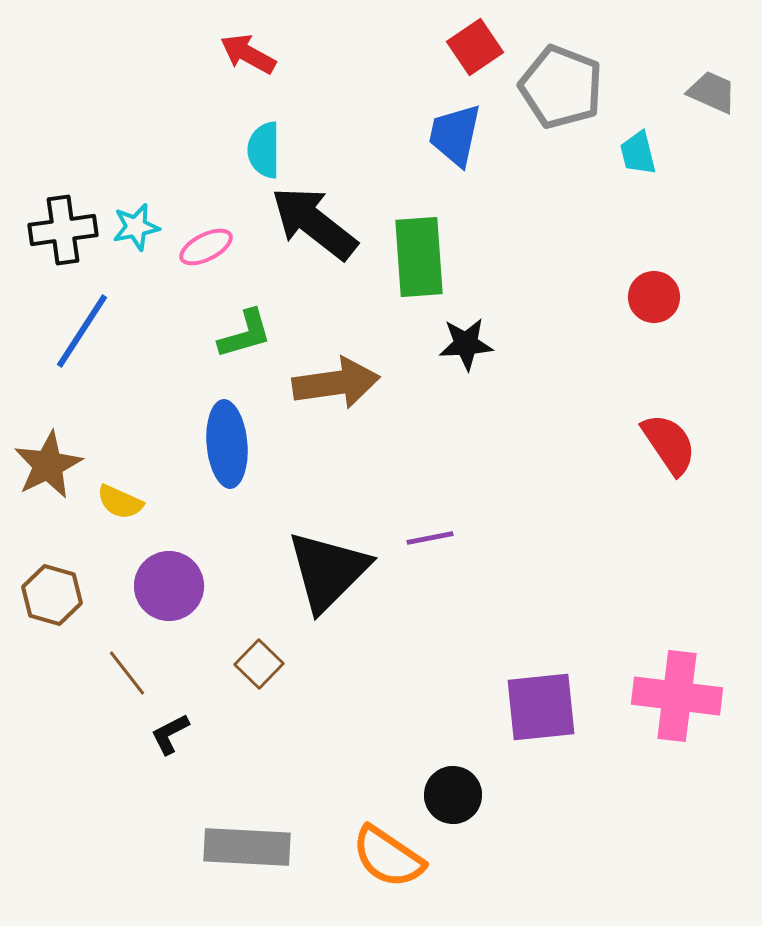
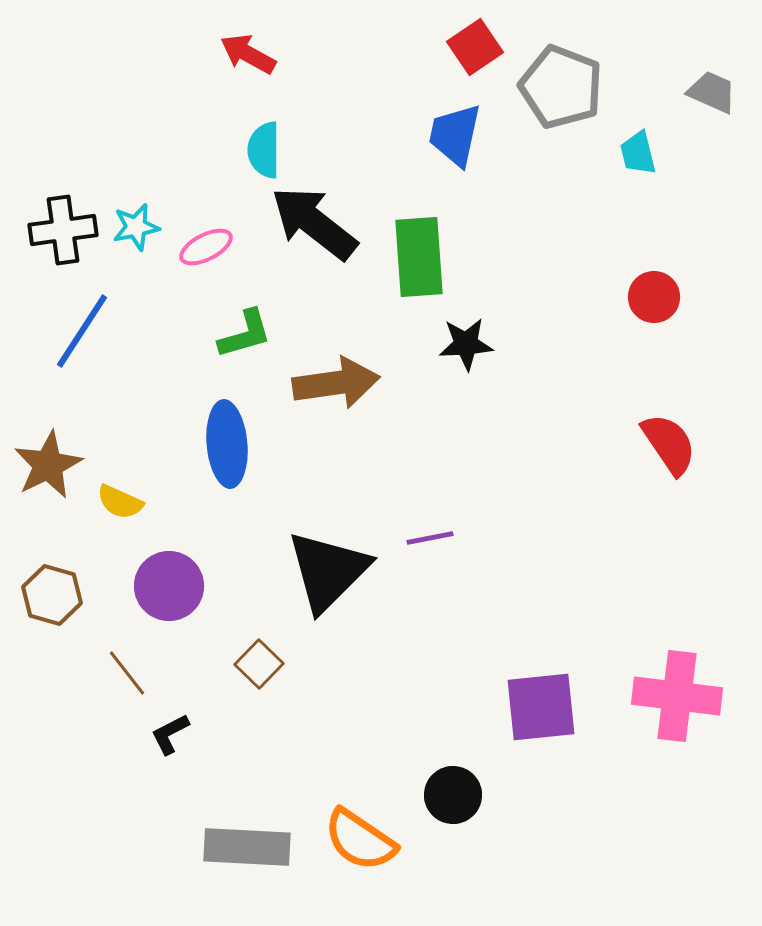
orange semicircle: moved 28 px left, 17 px up
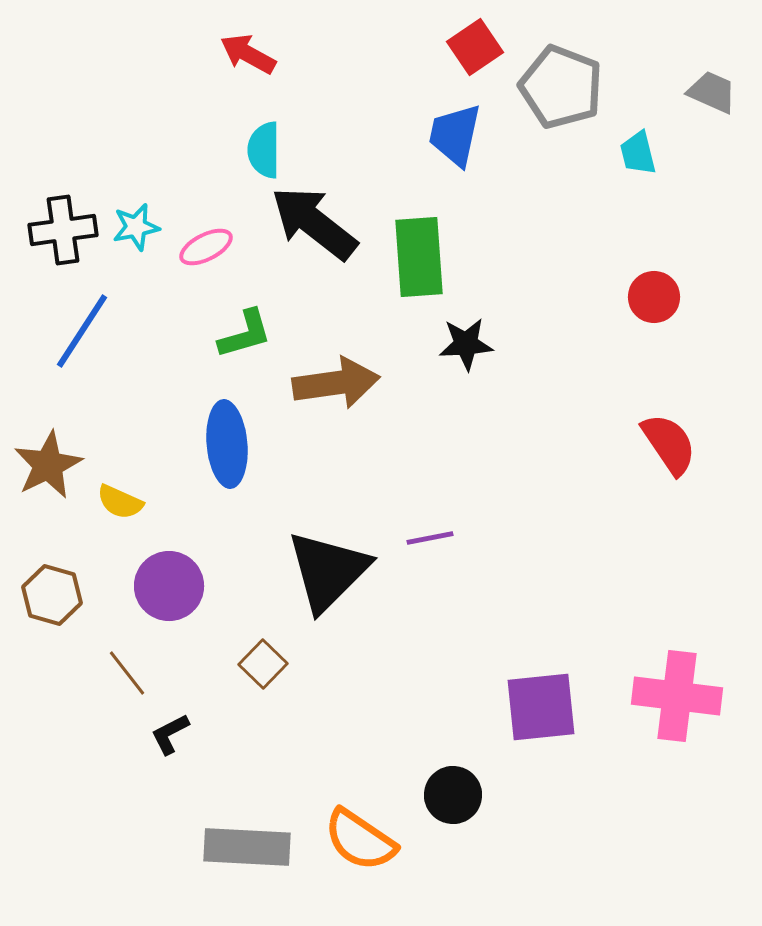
brown square: moved 4 px right
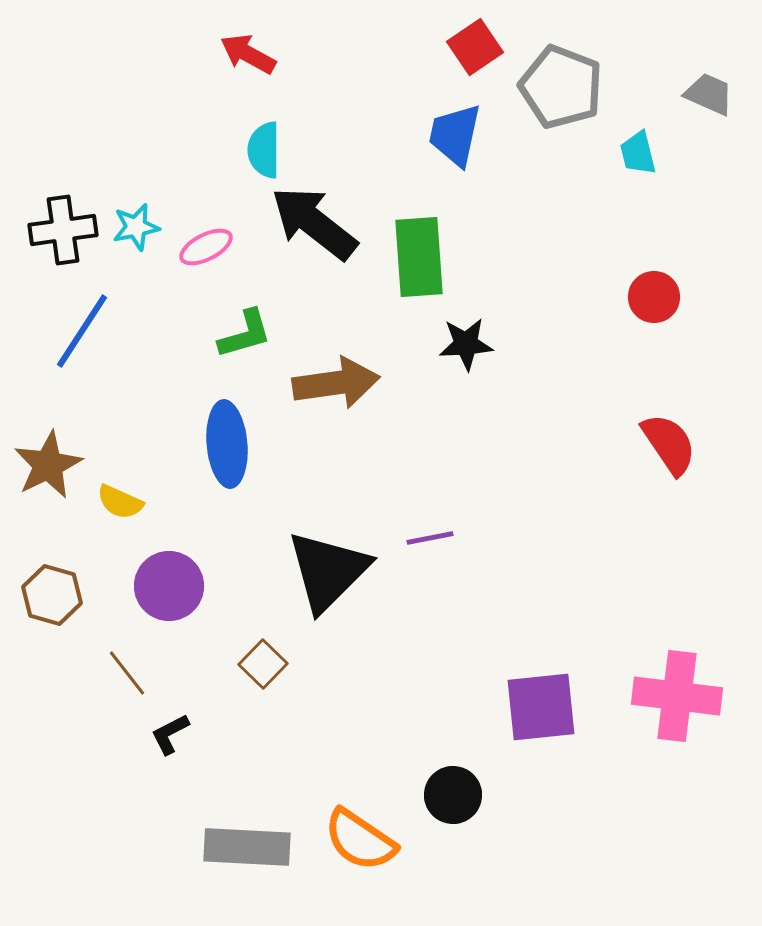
gray trapezoid: moved 3 px left, 2 px down
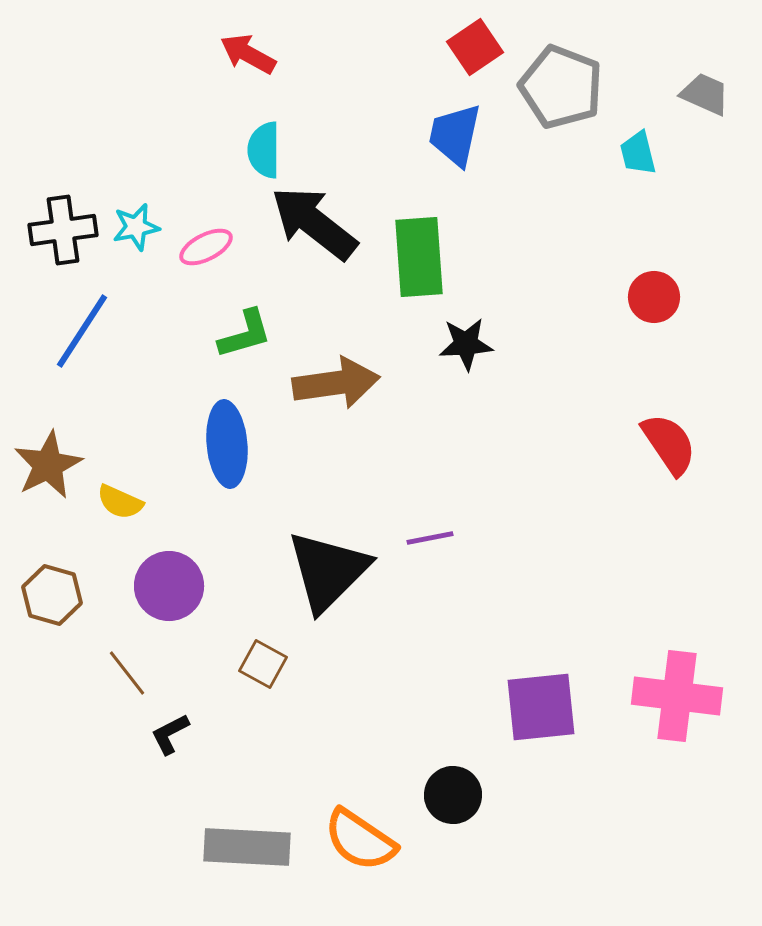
gray trapezoid: moved 4 px left
brown square: rotated 15 degrees counterclockwise
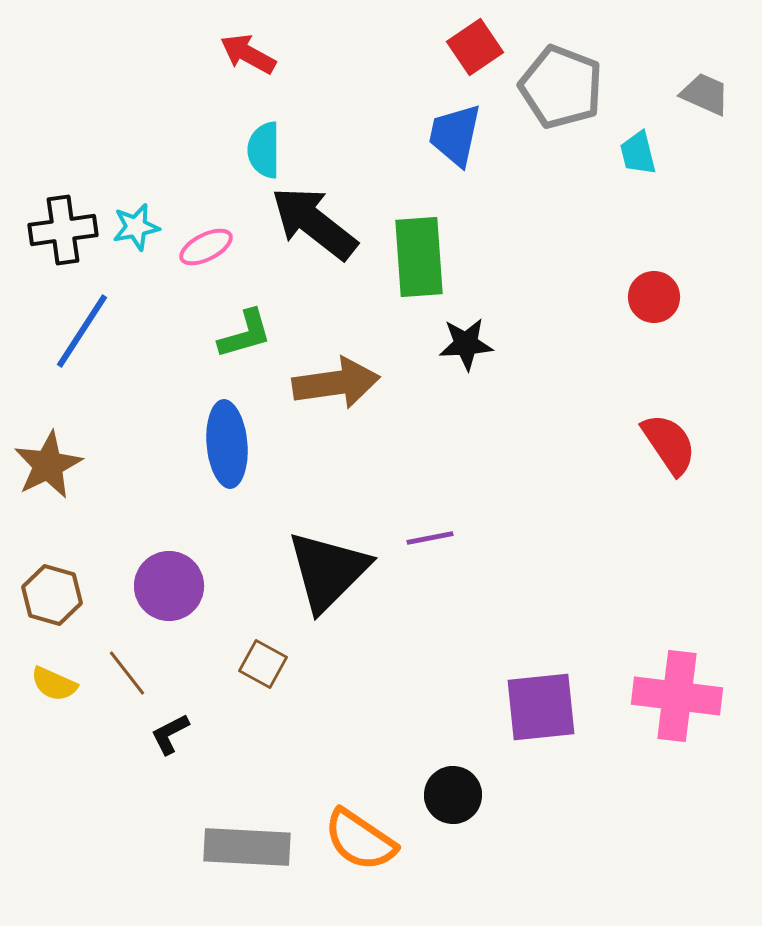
yellow semicircle: moved 66 px left, 182 px down
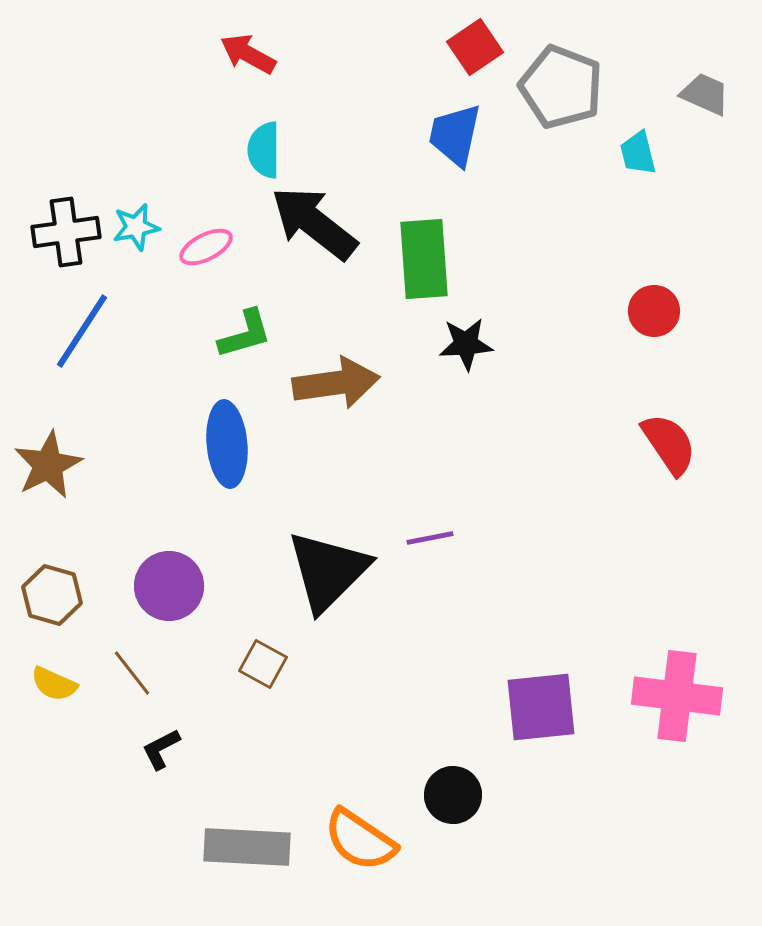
black cross: moved 3 px right, 2 px down
green rectangle: moved 5 px right, 2 px down
red circle: moved 14 px down
brown line: moved 5 px right
black L-shape: moved 9 px left, 15 px down
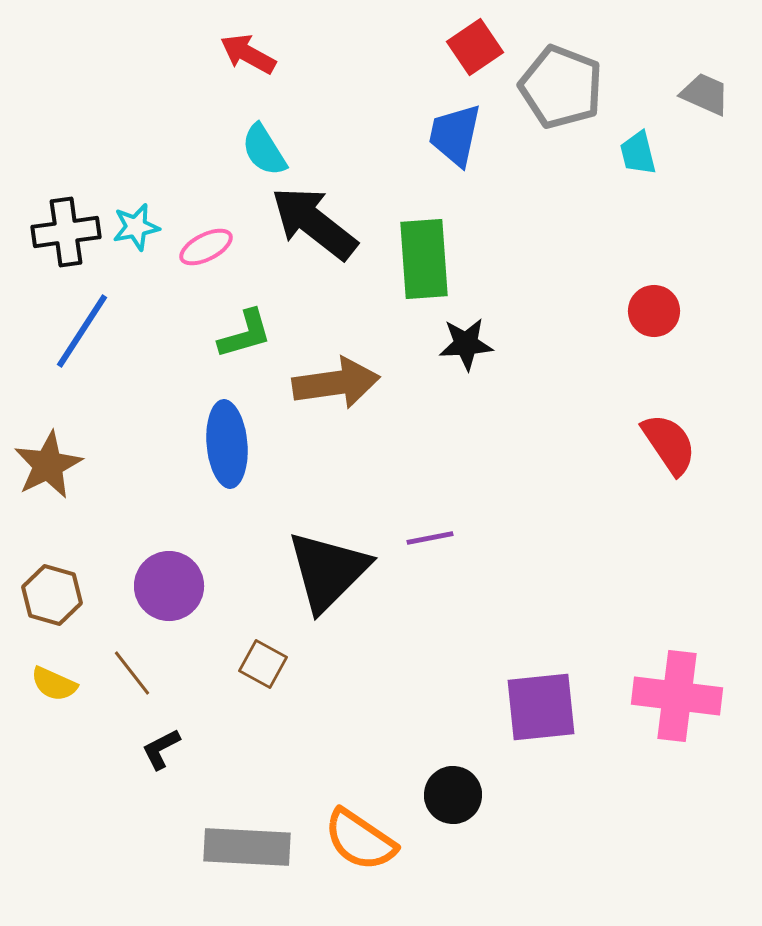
cyan semicircle: rotated 32 degrees counterclockwise
